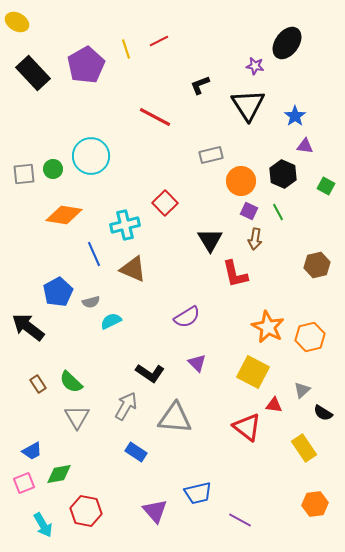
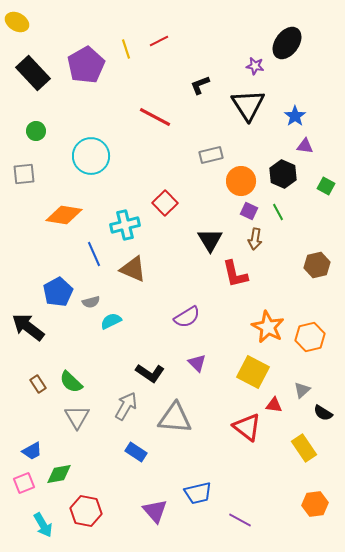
green circle at (53, 169): moved 17 px left, 38 px up
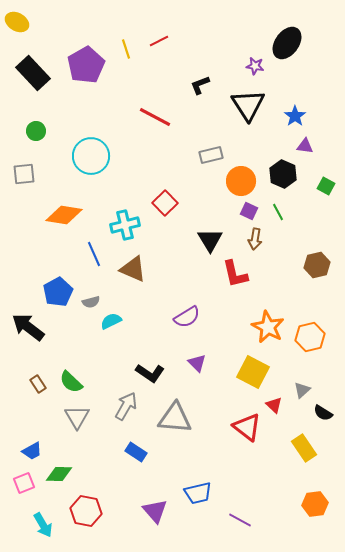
red triangle at (274, 405): rotated 36 degrees clockwise
green diamond at (59, 474): rotated 12 degrees clockwise
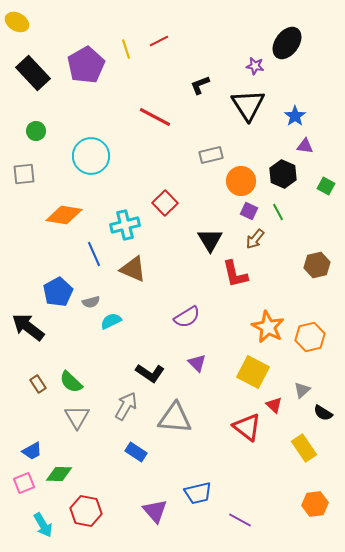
brown arrow at (255, 239): rotated 30 degrees clockwise
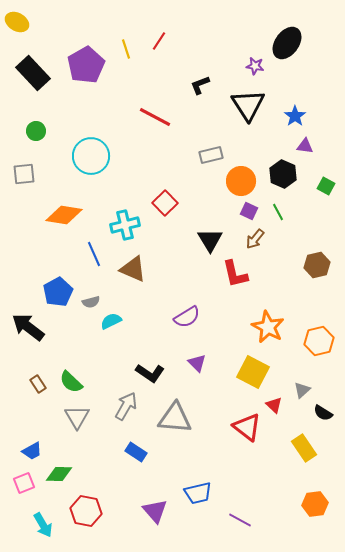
red line at (159, 41): rotated 30 degrees counterclockwise
orange hexagon at (310, 337): moved 9 px right, 4 px down
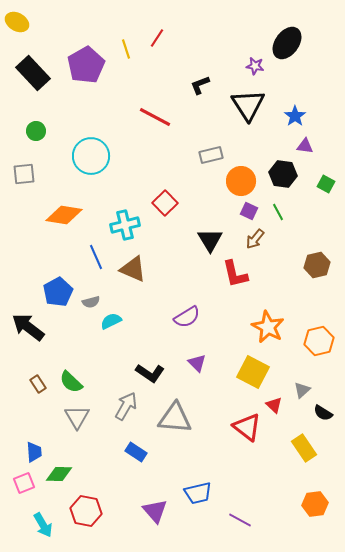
red line at (159, 41): moved 2 px left, 3 px up
black hexagon at (283, 174): rotated 16 degrees counterclockwise
green square at (326, 186): moved 2 px up
blue line at (94, 254): moved 2 px right, 3 px down
blue trapezoid at (32, 451): moved 2 px right, 1 px down; rotated 65 degrees counterclockwise
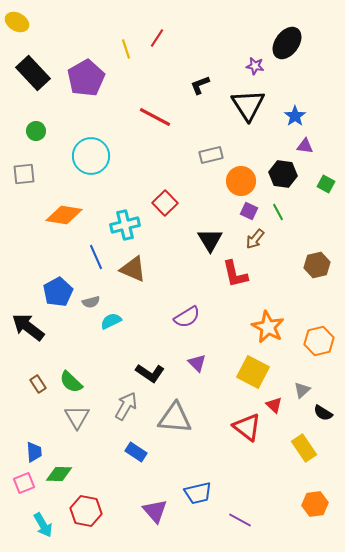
purple pentagon at (86, 65): moved 13 px down
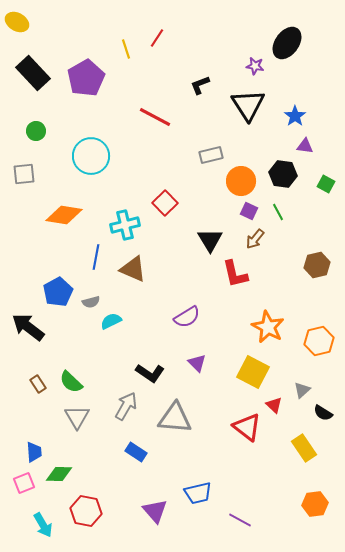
blue line at (96, 257): rotated 35 degrees clockwise
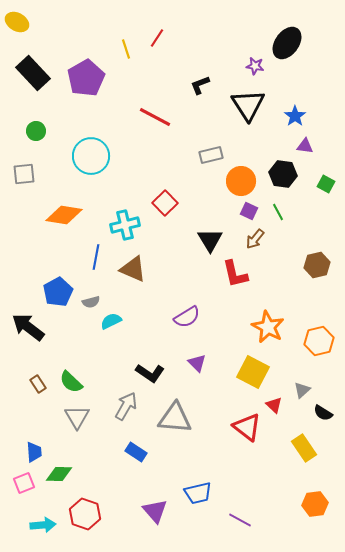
red hexagon at (86, 511): moved 1 px left, 3 px down; rotated 8 degrees clockwise
cyan arrow at (43, 525): rotated 65 degrees counterclockwise
